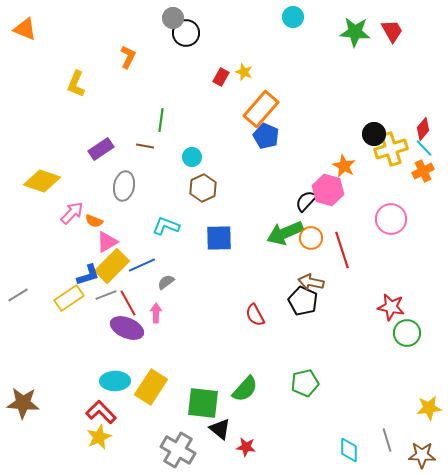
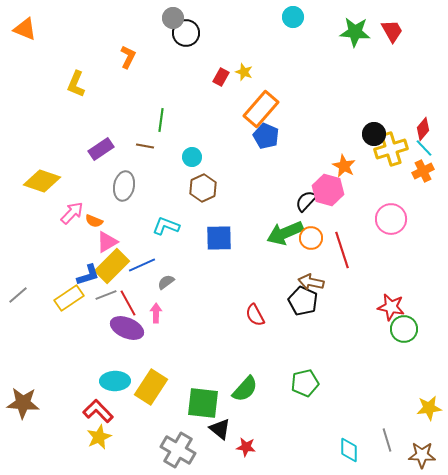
gray line at (18, 295): rotated 10 degrees counterclockwise
green circle at (407, 333): moved 3 px left, 4 px up
red L-shape at (101, 412): moved 3 px left, 1 px up
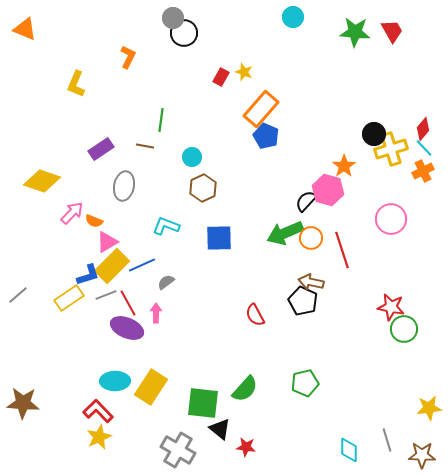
black circle at (186, 33): moved 2 px left
orange star at (344, 166): rotated 10 degrees clockwise
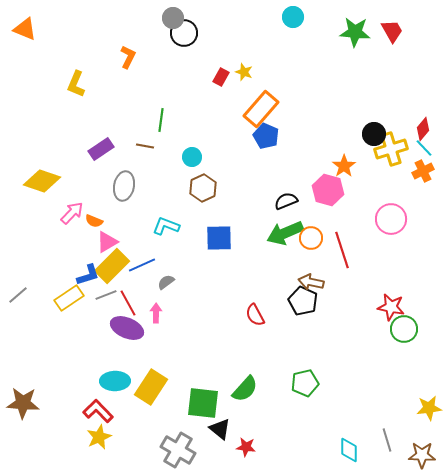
black semicircle at (306, 201): moved 20 px left; rotated 25 degrees clockwise
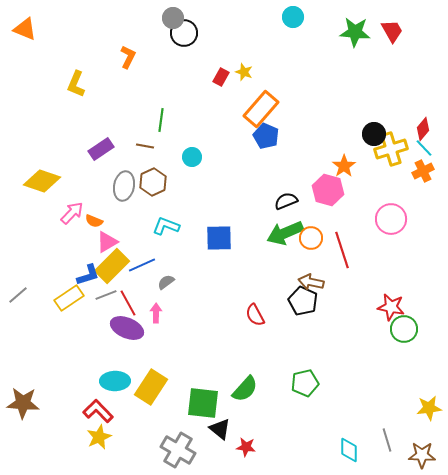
brown hexagon at (203, 188): moved 50 px left, 6 px up
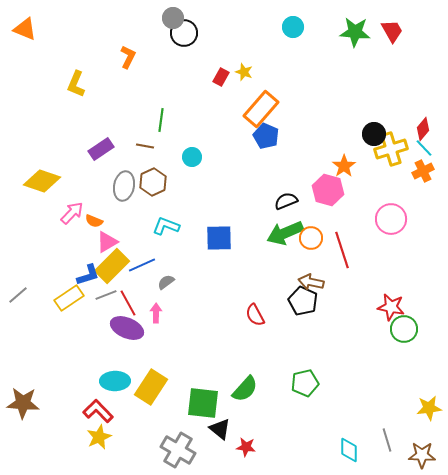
cyan circle at (293, 17): moved 10 px down
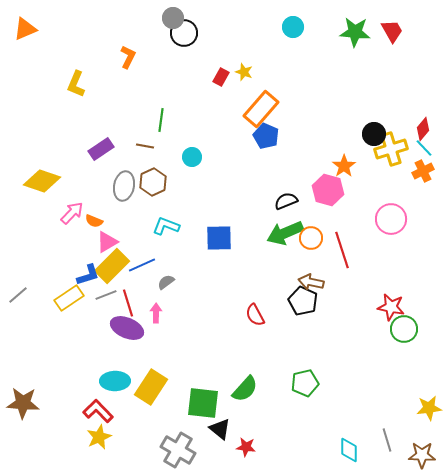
orange triangle at (25, 29): rotated 45 degrees counterclockwise
red line at (128, 303): rotated 12 degrees clockwise
